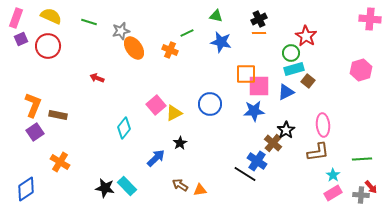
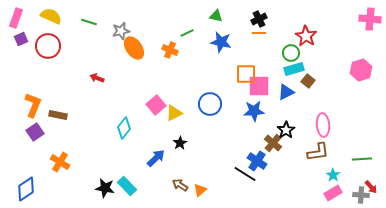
orange triangle at (200, 190): rotated 32 degrees counterclockwise
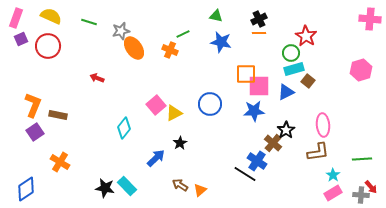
green line at (187, 33): moved 4 px left, 1 px down
